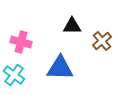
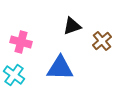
black triangle: rotated 18 degrees counterclockwise
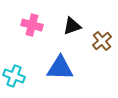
pink cross: moved 11 px right, 17 px up
cyan cross: moved 1 px down; rotated 15 degrees counterclockwise
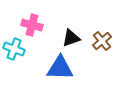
black triangle: moved 1 px left, 12 px down
cyan cross: moved 27 px up
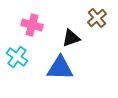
brown cross: moved 5 px left, 23 px up
cyan cross: moved 3 px right, 8 px down; rotated 15 degrees clockwise
